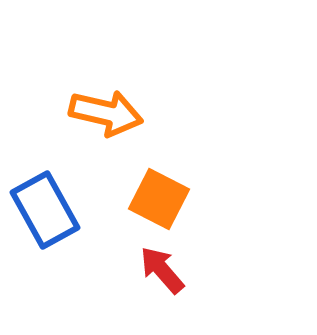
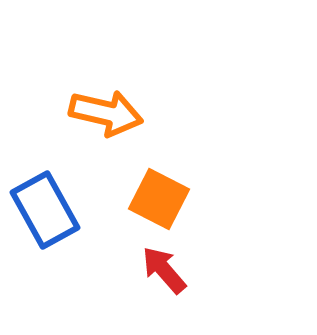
red arrow: moved 2 px right
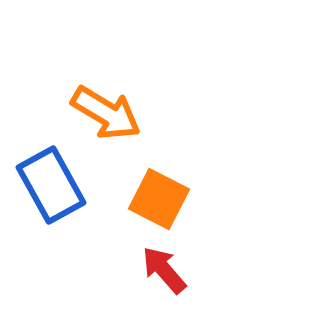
orange arrow: rotated 18 degrees clockwise
blue rectangle: moved 6 px right, 25 px up
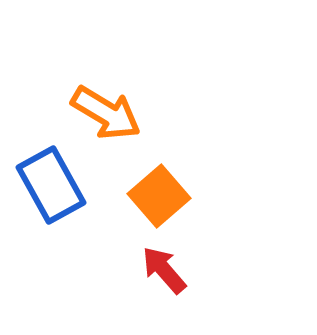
orange square: moved 3 px up; rotated 22 degrees clockwise
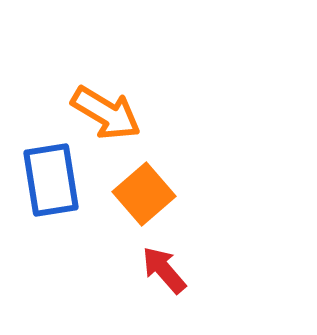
blue rectangle: moved 5 px up; rotated 20 degrees clockwise
orange square: moved 15 px left, 2 px up
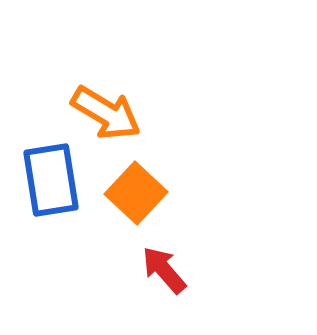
orange square: moved 8 px left, 1 px up; rotated 6 degrees counterclockwise
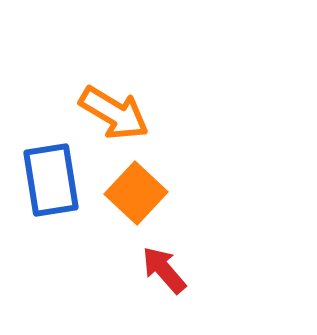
orange arrow: moved 8 px right
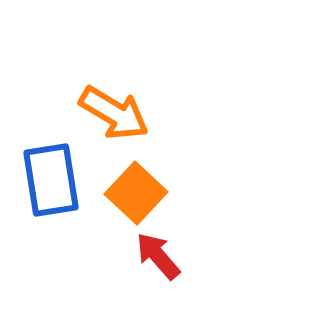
red arrow: moved 6 px left, 14 px up
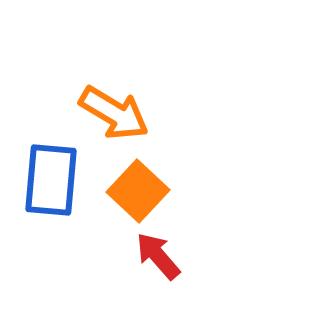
blue rectangle: rotated 14 degrees clockwise
orange square: moved 2 px right, 2 px up
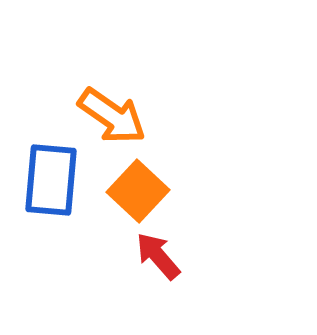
orange arrow: moved 2 px left, 3 px down; rotated 4 degrees clockwise
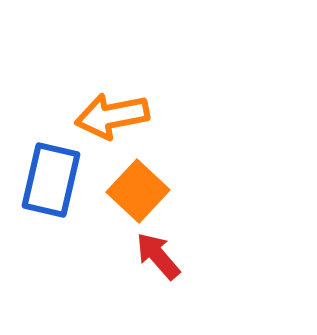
orange arrow: rotated 134 degrees clockwise
blue rectangle: rotated 8 degrees clockwise
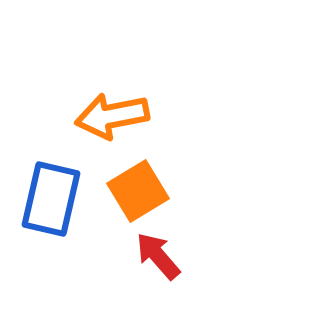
blue rectangle: moved 19 px down
orange square: rotated 16 degrees clockwise
